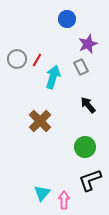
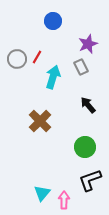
blue circle: moved 14 px left, 2 px down
red line: moved 3 px up
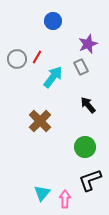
cyan arrow: rotated 20 degrees clockwise
pink arrow: moved 1 px right, 1 px up
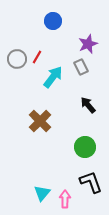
black L-shape: moved 1 px right, 2 px down; rotated 90 degrees clockwise
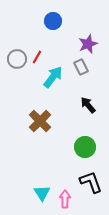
cyan triangle: rotated 12 degrees counterclockwise
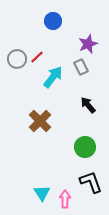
red line: rotated 16 degrees clockwise
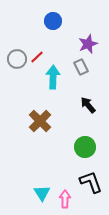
cyan arrow: rotated 35 degrees counterclockwise
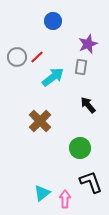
gray circle: moved 2 px up
gray rectangle: rotated 35 degrees clockwise
cyan arrow: rotated 50 degrees clockwise
green circle: moved 5 px left, 1 px down
cyan triangle: rotated 24 degrees clockwise
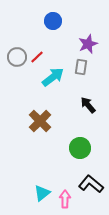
black L-shape: moved 2 px down; rotated 30 degrees counterclockwise
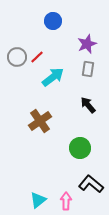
purple star: moved 1 px left
gray rectangle: moved 7 px right, 2 px down
brown cross: rotated 10 degrees clockwise
cyan triangle: moved 4 px left, 7 px down
pink arrow: moved 1 px right, 2 px down
